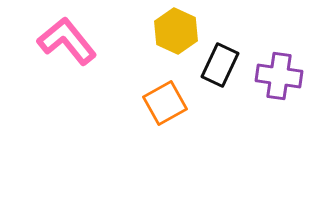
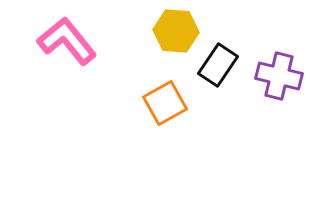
yellow hexagon: rotated 21 degrees counterclockwise
black rectangle: moved 2 px left; rotated 9 degrees clockwise
purple cross: rotated 6 degrees clockwise
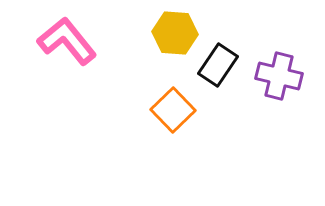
yellow hexagon: moved 1 px left, 2 px down
orange square: moved 8 px right, 7 px down; rotated 15 degrees counterclockwise
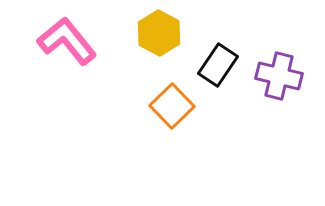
yellow hexagon: moved 16 px left; rotated 24 degrees clockwise
orange square: moved 1 px left, 4 px up
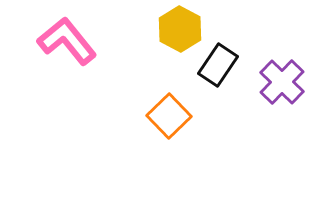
yellow hexagon: moved 21 px right, 4 px up
purple cross: moved 3 px right, 6 px down; rotated 30 degrees clockwise
orange square: moved 3 px left, 10 px down
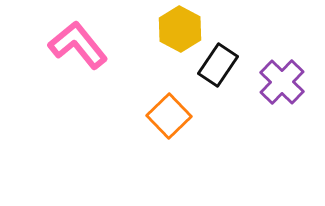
pink L-shape: moved 11 px right, 4 px down
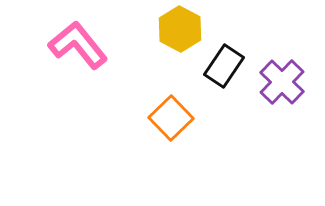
black rectangle: moved 6 px right, 1 px down
orange square: moved 2 px right, 2 px down
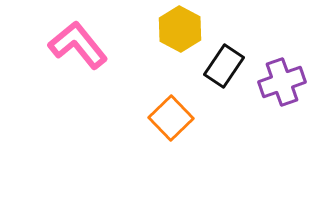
purple cross: rotated 27 degrees clockwise
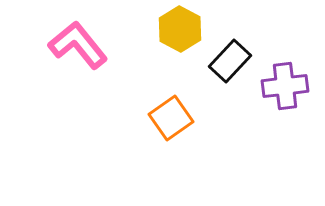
black rectangle: moved 6 px right, 5 px up; rotated 9 degrees clockwise
purple cross: moved 3 px right, 4 px down; rotated 12 degrees clockwise
orange square: rotated 9 degrees clockwise
